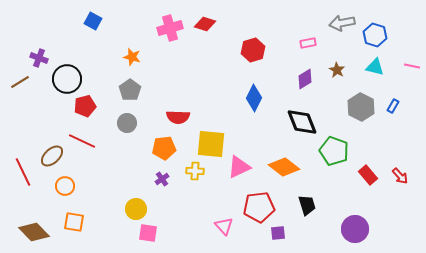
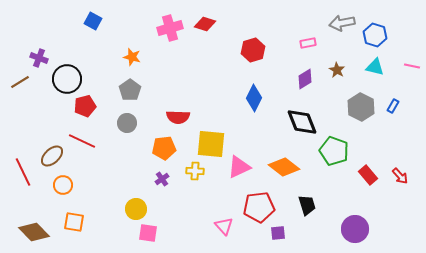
orange circle at (65, 186): moved 2 px left, 1 px up
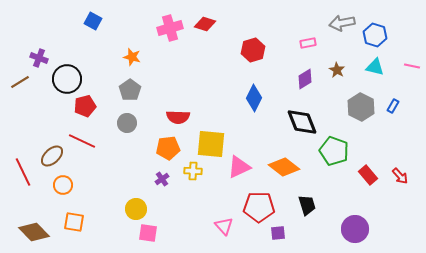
orange pentagon at (164, 148): moved 4 px right
yellow cross at (195, 171): moved 2 px left
red pentagon at (259, 207): rotated 8 degrees clockwise
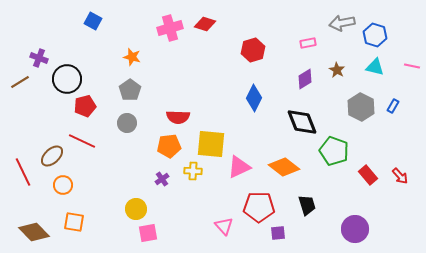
orange pentagon at (168, 148): moved 1 px right, 2 px up
pink square at (148, 233): rotated 18 degrees counterclockwise
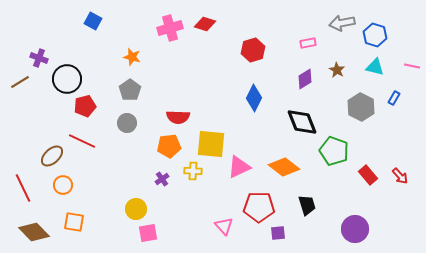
blue rectangle at (393, 106): moved 1 px right, 8 px up
red line at (23, 172): moved 16 px down
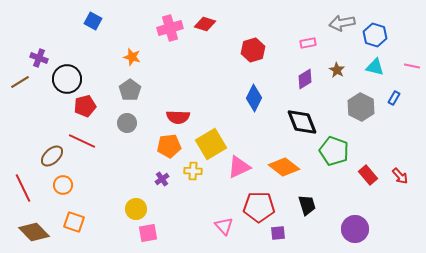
yellow square at (211, 144): rotated 36 degrees counterclockwise
orange square at (74, 222): rotated 10 degrees clockwise
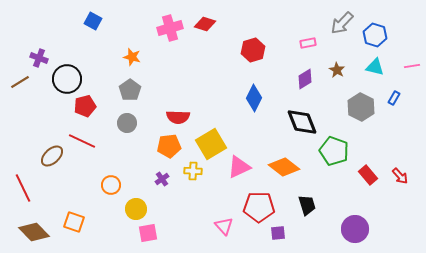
gray arrow at (342, 23): rotated 35 degrees counterclockwise
pink line at (412, 66): rotated 21 degrees counterclockwise
orange circle at (63, 185): moved 48 px right
